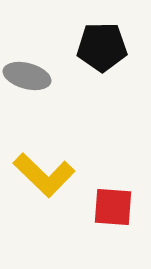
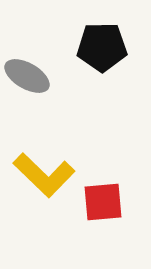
gray ellipse: rotated 15 degrees clockwise
red square: moved 10 px left, 5 px up; rotated 9 degrees counterclockwise
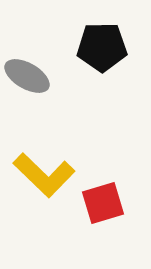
red square: moved 1 px down; rotated 12 degrees counterclockwise
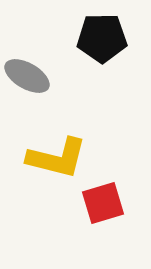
black pentagon: moved 9 px up
yellow L-shape: moved 13 px right, 17 px up; rotated 30 degrees counterclockwise
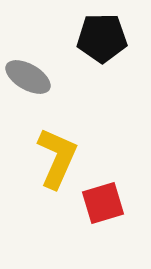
gray ellipse: moved 1 px right, 1 px down
yellow L-shape: rotated 80 degrees counterclockwise
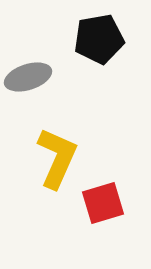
black pentagon: moved 3 px left, 1 px down; rotated 9 degrees counterclockwise
gray ellipse: rotated 48 degrees counterclockwise
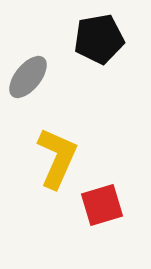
gray ellipse: rotated 33 degrees counterclockwise
red square: moved 1 px left, 2 px down
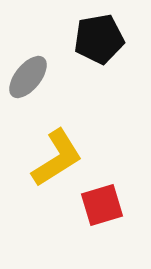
yellow L-shape: rotated 34 degrees clockwise
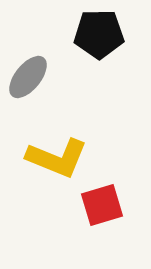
black pentagon: moved 5 px up; rotated 9 degrees clockwise
yellow L-shape: rotated 54 degrees clockwise
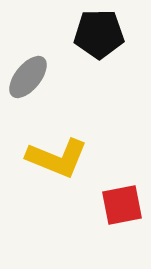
red square: moved 20 px right; rotated 6 degrees clockwise
